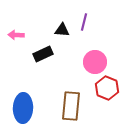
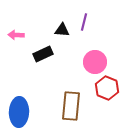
blue ellipse: moved 4 px left, 4 px down
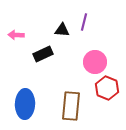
blue ellipse: moved 6 px right, 8 px up
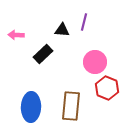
black rectangle: rotated 18 degrees counterclockwise
blue ellipse: moved 6 px right, 3 px down
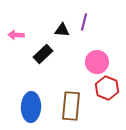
pink circle: moved 2 px right
